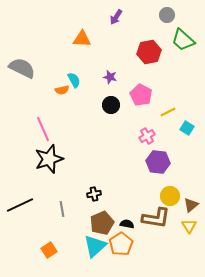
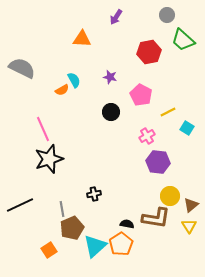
orange semicircle: rotated 16 degrees counterclockwise
black circle: moved 7 px down
brown pentagon: moved 30 px left, 5 px down
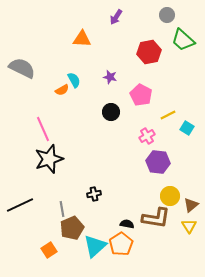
yellow line: moved 3 px down
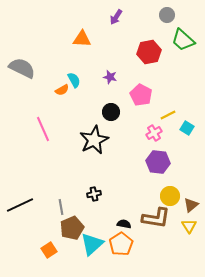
pink cross: moved 7 px right, 3 px up
black star: moved 45 px right, 19 px up; rotated 8 degrees counterclockwise
gray line: moved 1 px left, 2 px up
black semicircle: moved 3 px left
cyan triangle: moved 3 px left, 2 px up
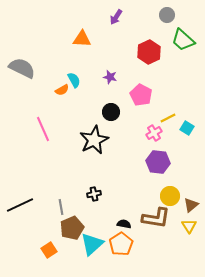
red hexagon: rotated 15 degrees counterclockwise
yellow line: moved 3 px down
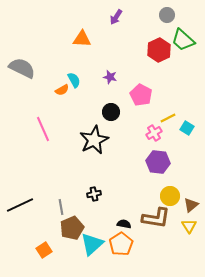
red hexagon: moved 10 px right, 2 px up
orange square: moved 5 px left
